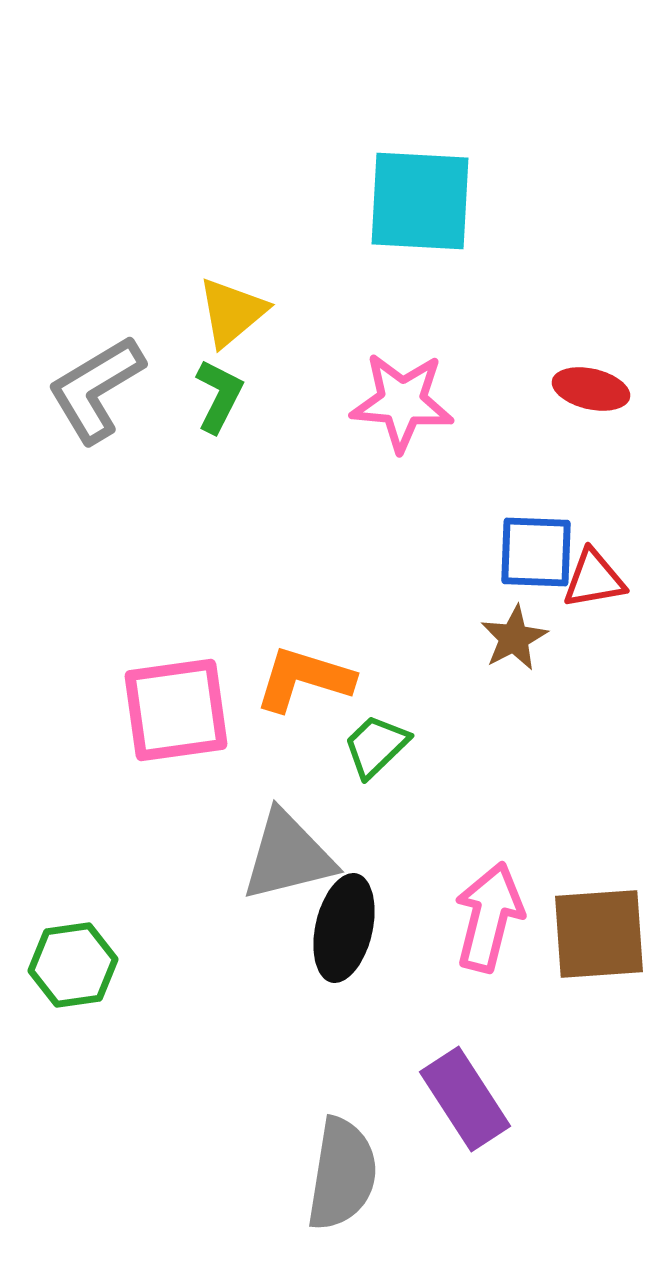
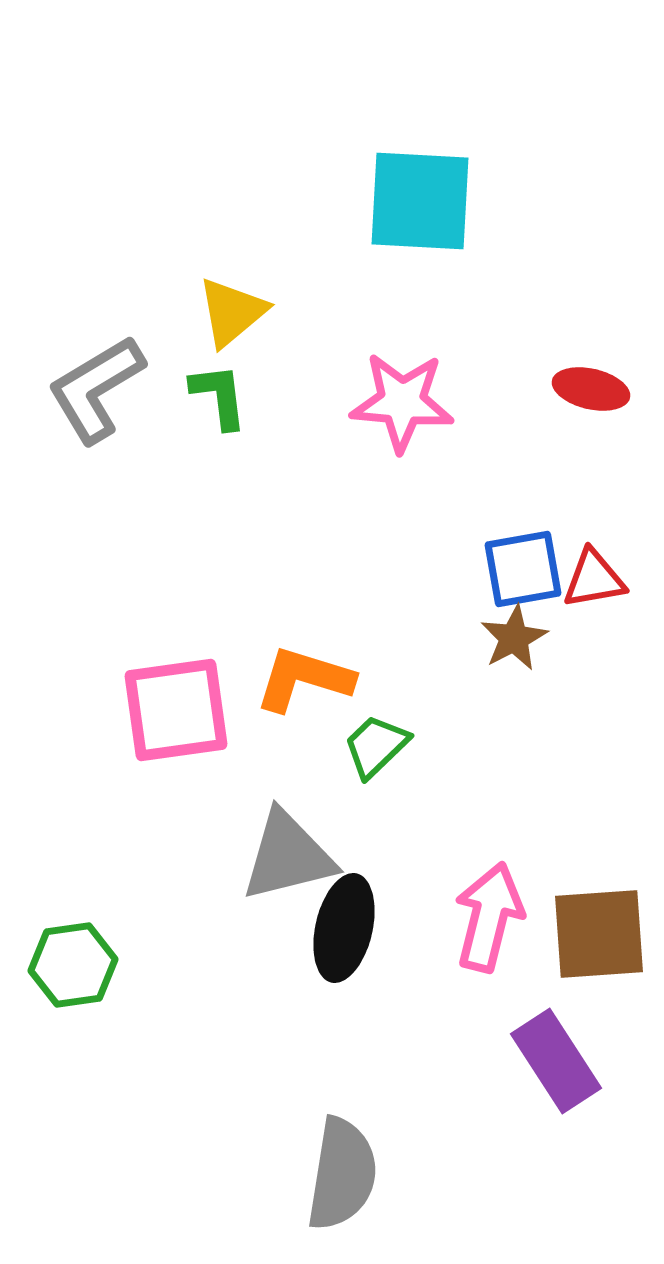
green L-shape: rotated 34 degrees counterclockwise
blue square: moved 13 px left, 17 px down; rotated 12 degrees counterclockwise
purple rectangle: moved 91 px right, 38 px up
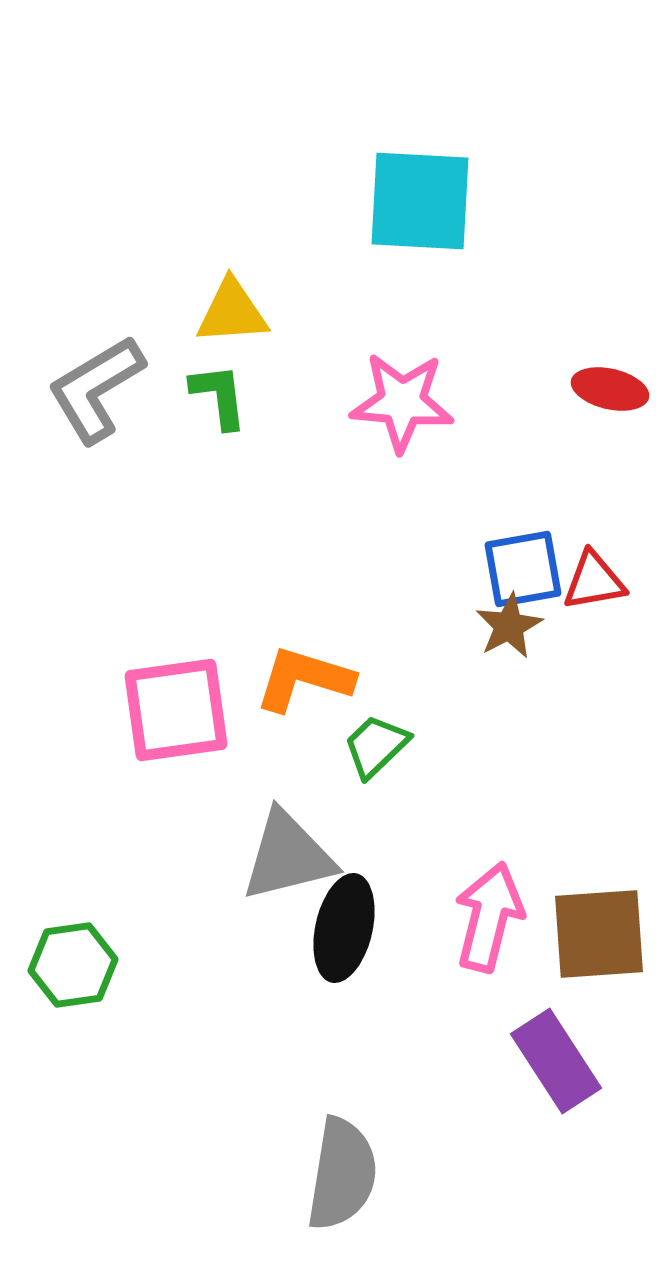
yellow triangle: rotated 36 degrees clockwise
red ellipse: moved 19 px right
red triangle: moved 2 px down
brown star: moved 5 px left, 12 px up
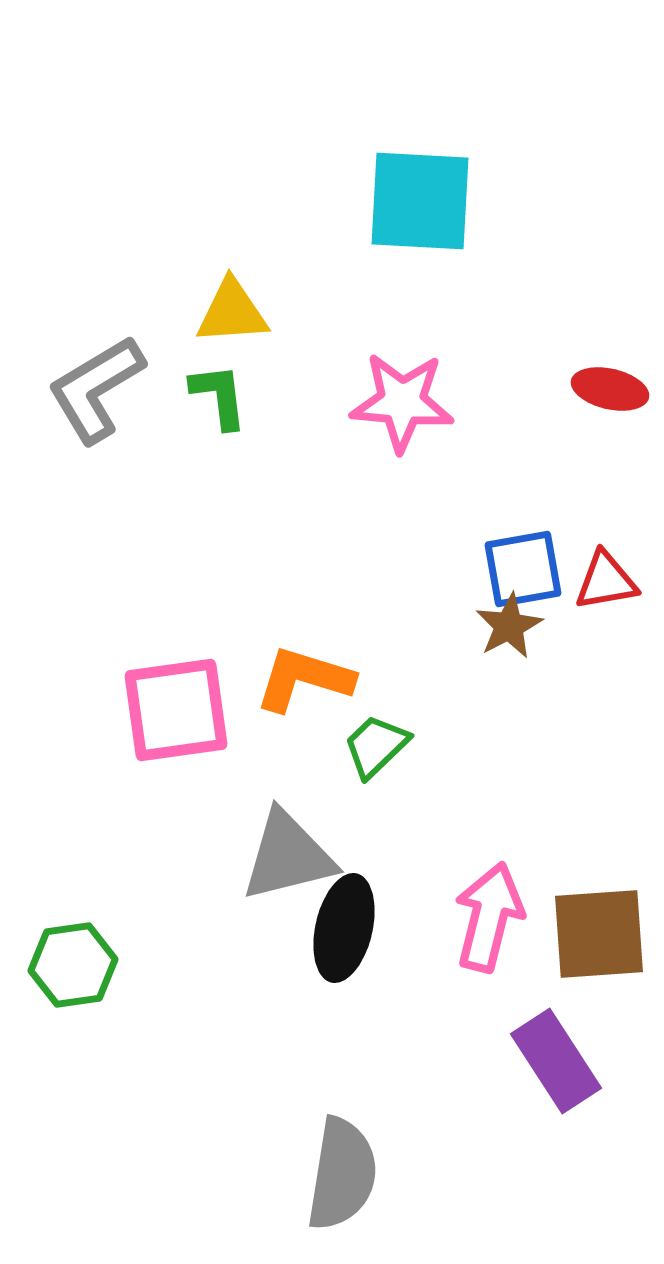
red triangle: moved 12 px right
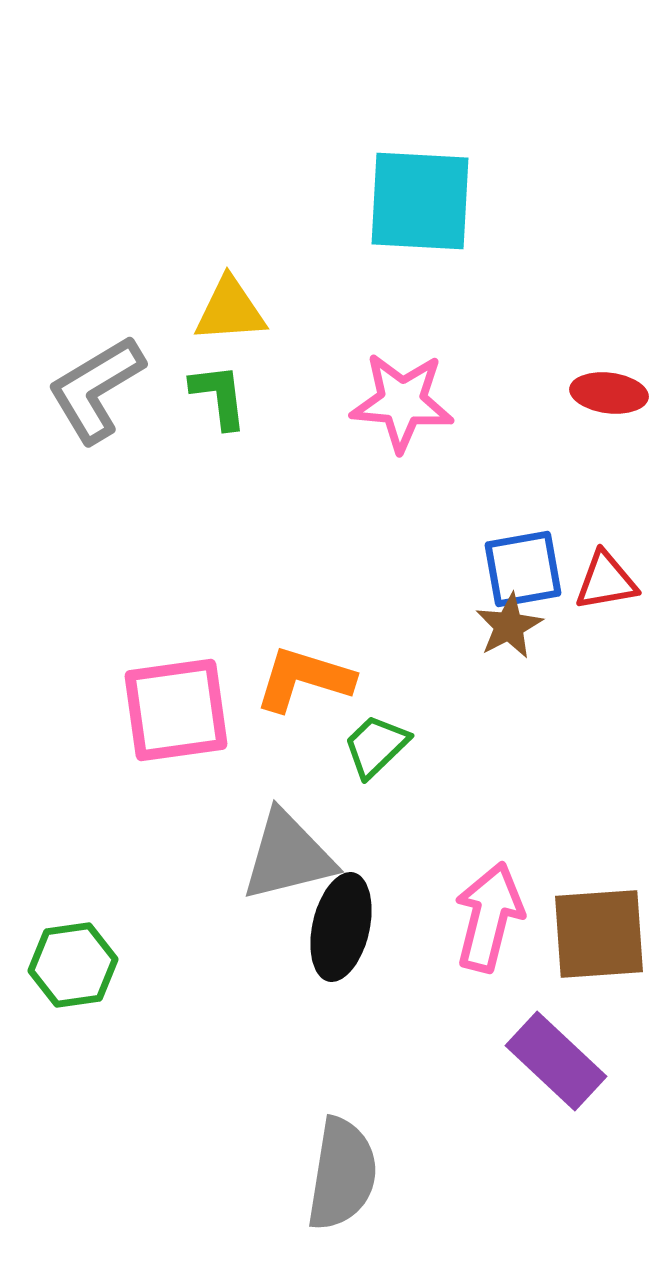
yellow triangle: moved 2 px left, 2 px up
red ellipse: moved 1 px left, 4 px down; rotated 6 degrees counterclockwise
black ellipse: moved 3 px left, 1 px up
purple rectangle: rotated 14 degrees counterclockwise
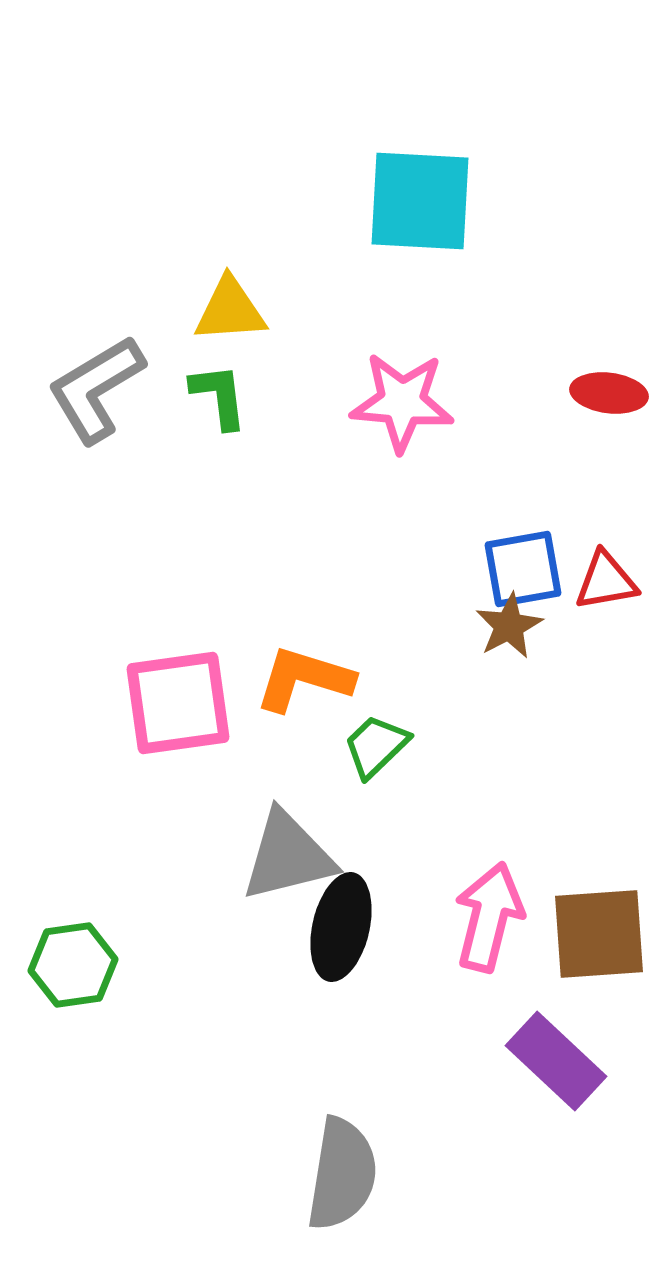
pink square: moved 2 px right, 7 px up
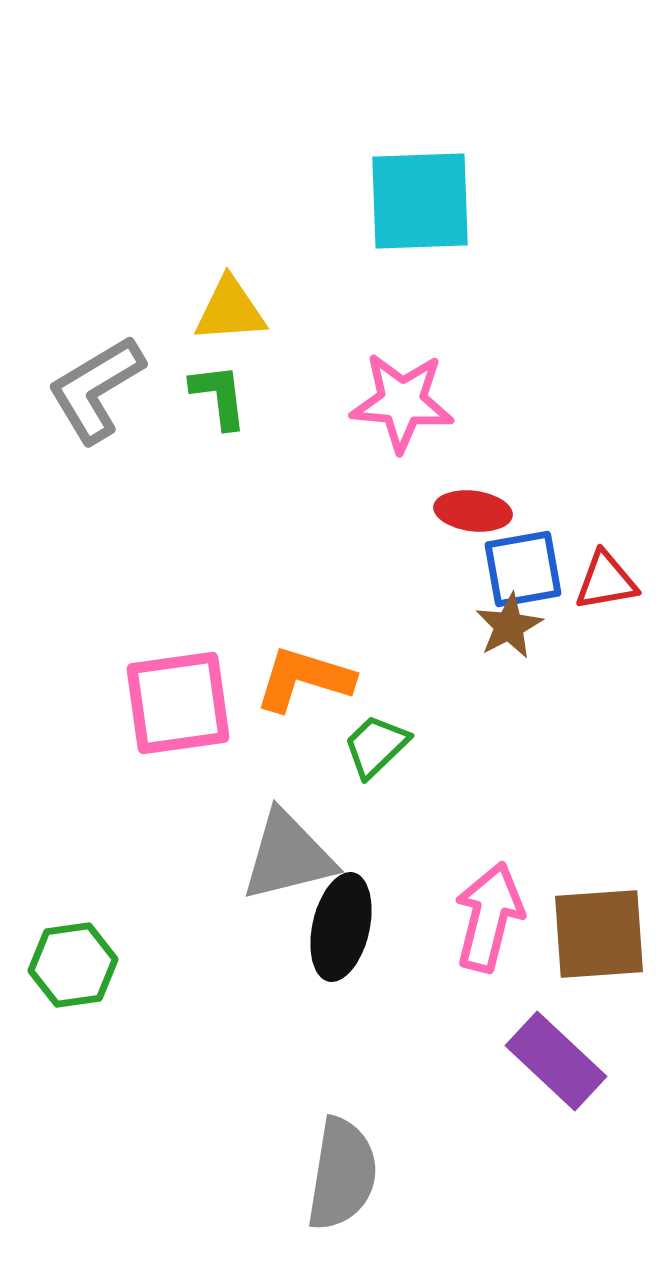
cyan square: rotated 5 degrees counterclockwise
red ellipse: moved 136 px left, 118 px down
